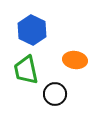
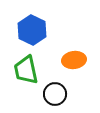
orange ellipse: moved 1 px left; rotated 15 degrees counterclockwise
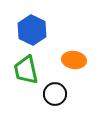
orange ellipse: rotated 15 degrees clockwise
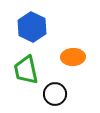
blue hexagon: moved 3 px up
orange ellipse: moved 1 px left, 3 px up; rotated 10 degrees counterclockwise
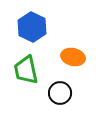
orange ellipse: rotated 15 degrees clockwise
black circle: moved 5 px right, 1 px up
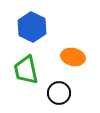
black circle: moved 1 px left
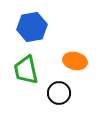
blue hexagon: rotated 24 degrees clockwise
orange ellipse: moved 2 px right, 4 px down
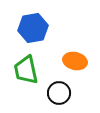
blue hexagon: moved 1 px right, 1 px down
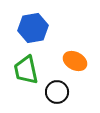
orange ellipse: rotated 15 degrees clockwise
black circle: moved 2 px left, 1 px up
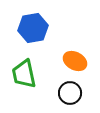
green trapezoid: moved 2 px left, 4 px down
black circle: moved 13 px right, 1 px down
